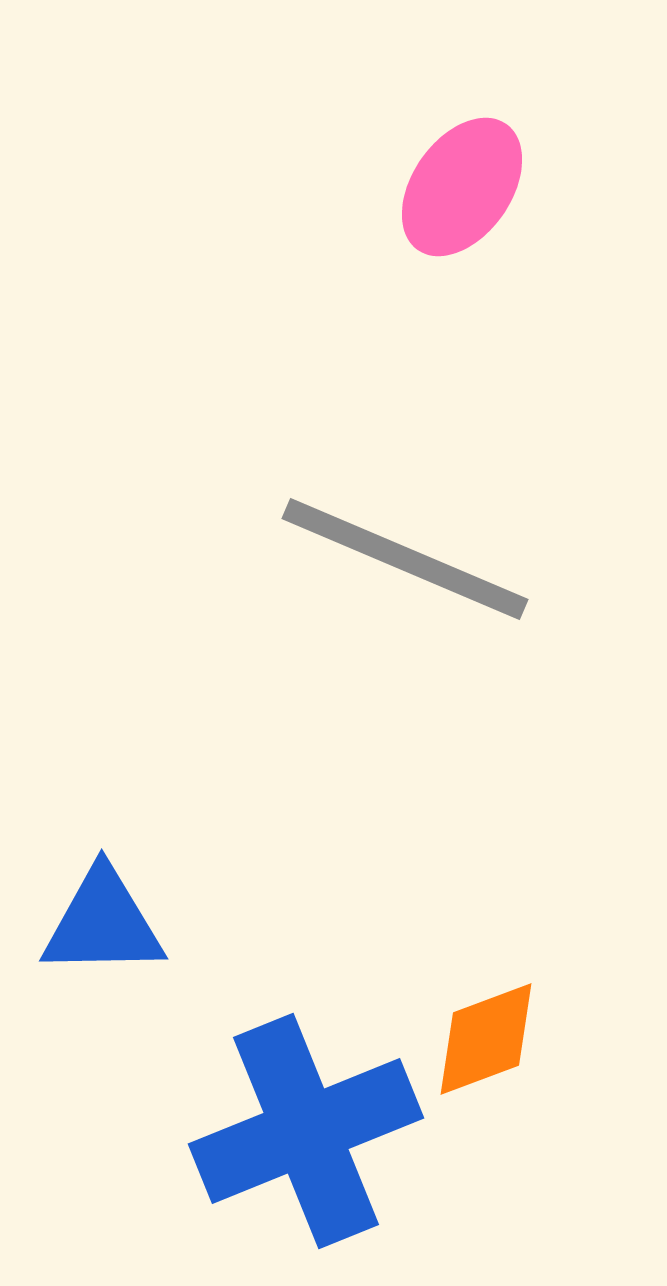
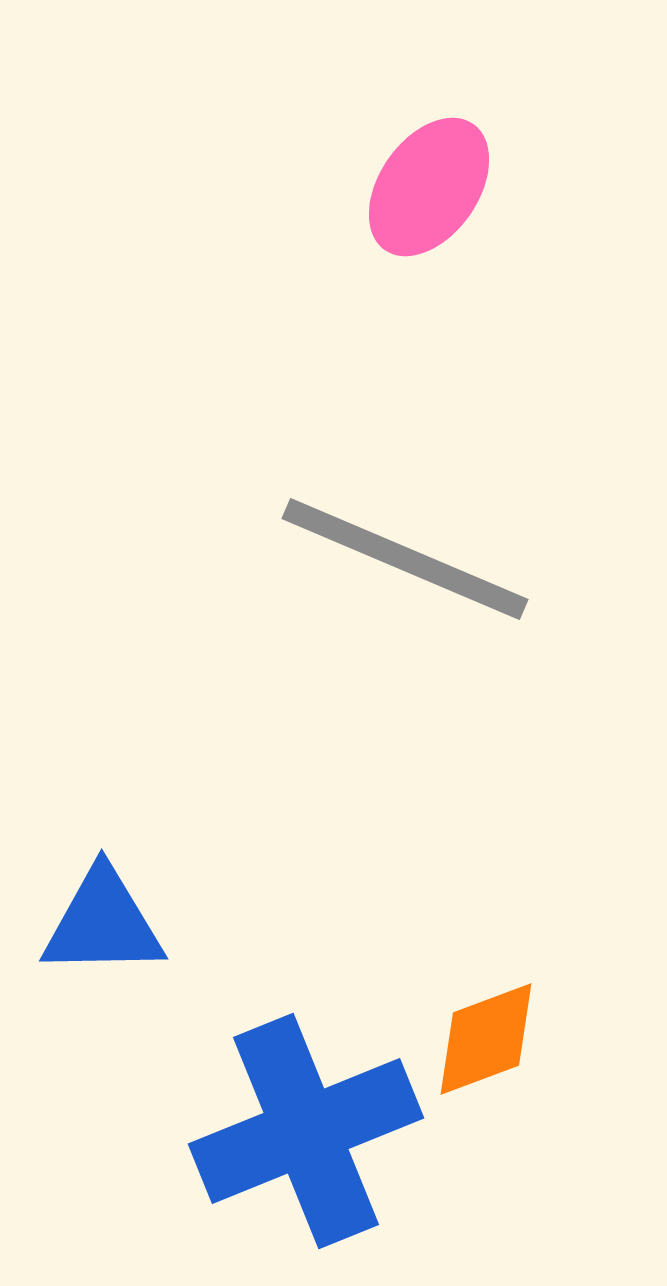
pink ellipse: moved 33 px left
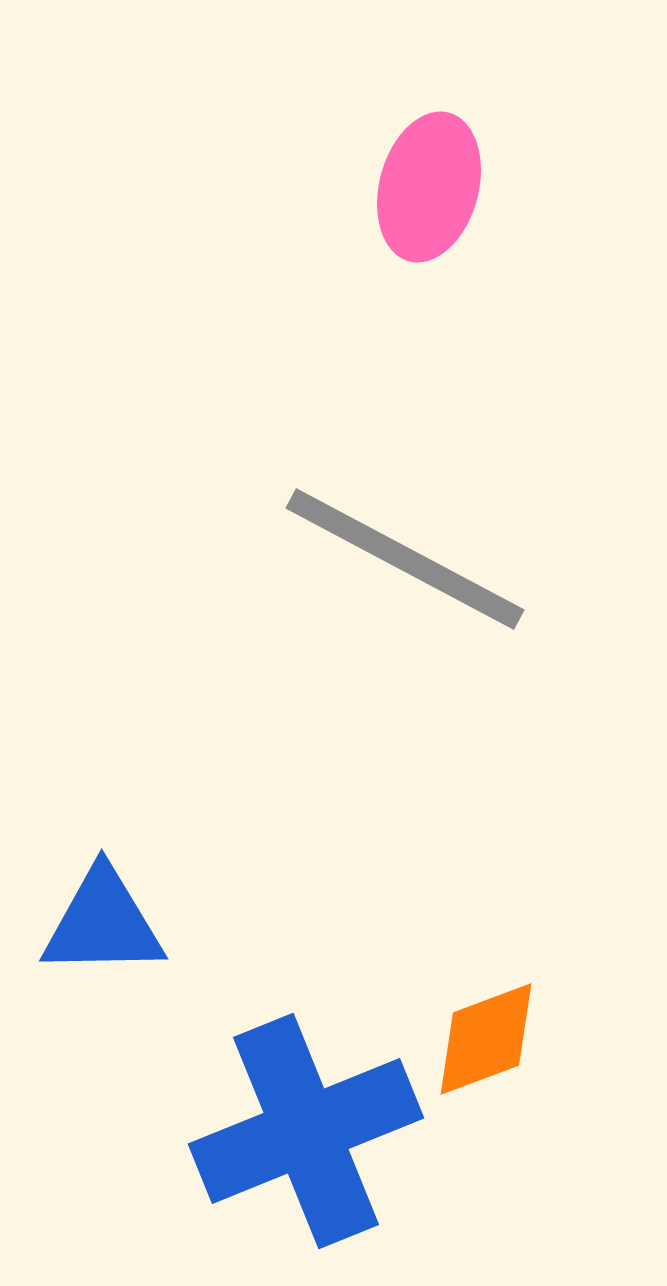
pink ellipse: rotated 20 degrees counterclockwise
gray line: rotated 5 degrees clockwise
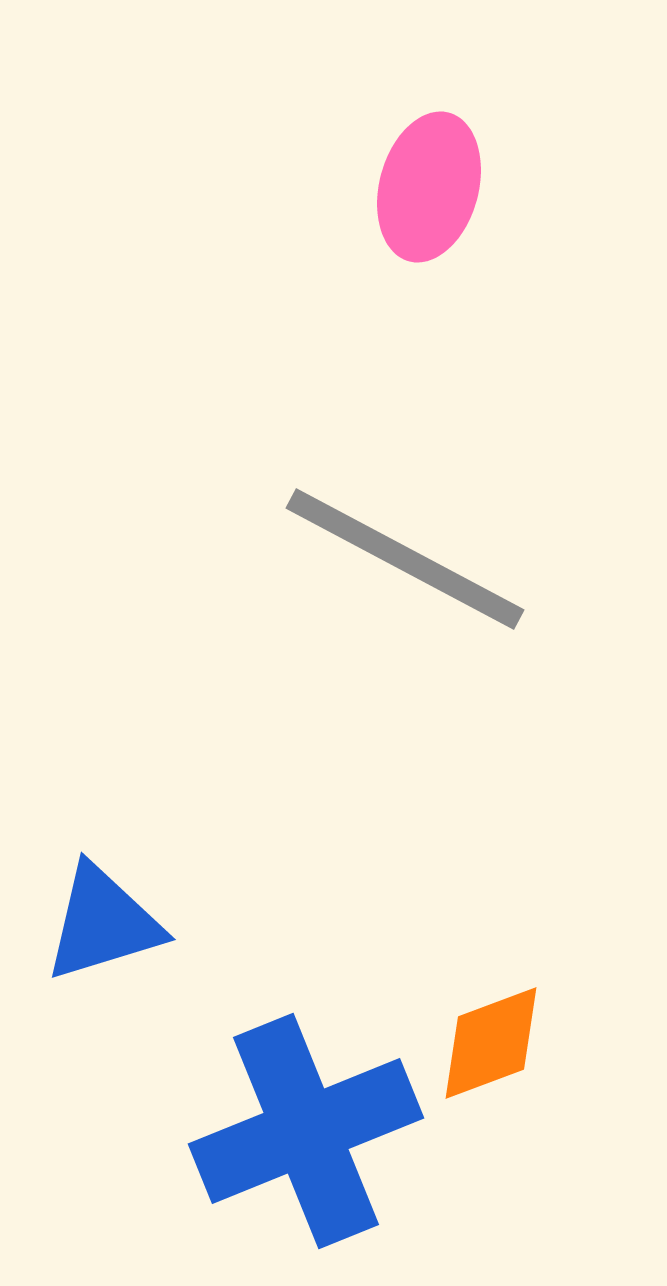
blue triangle: rotated 16 degrees counterclockwise
orange diamond: moved 5 px right, 4 px down
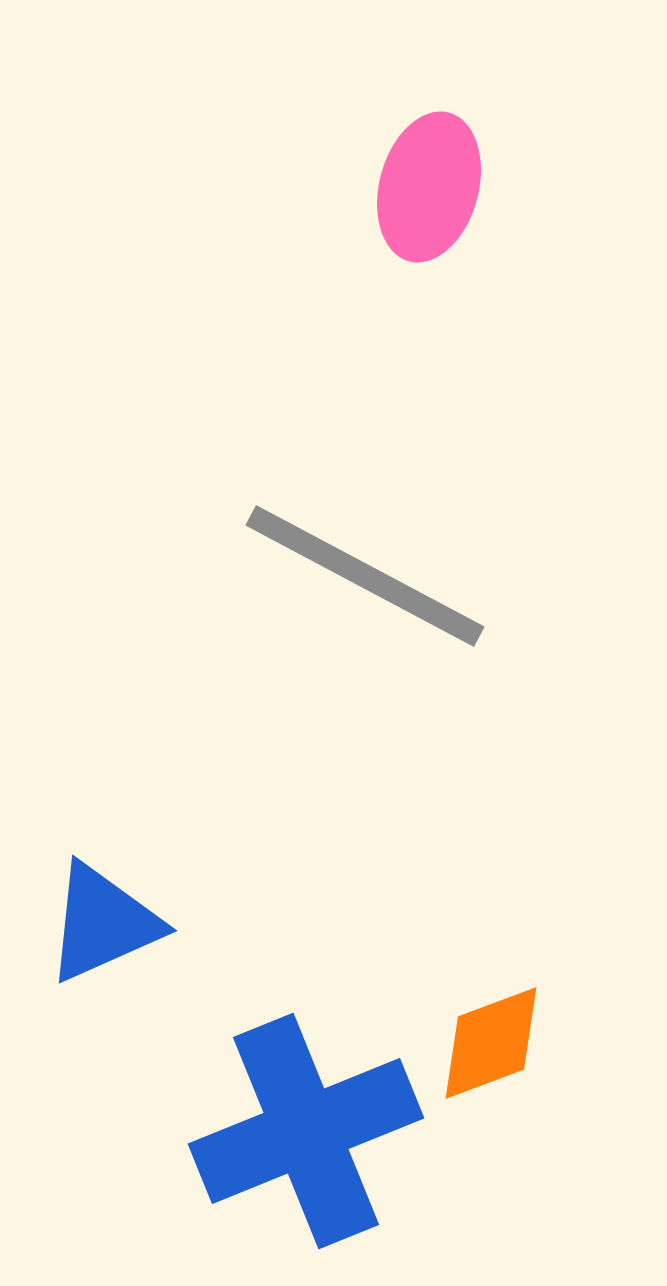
gray line: moved 40 px left, 17 px down
blue triangle: rotated 7 degrees counterclockwise
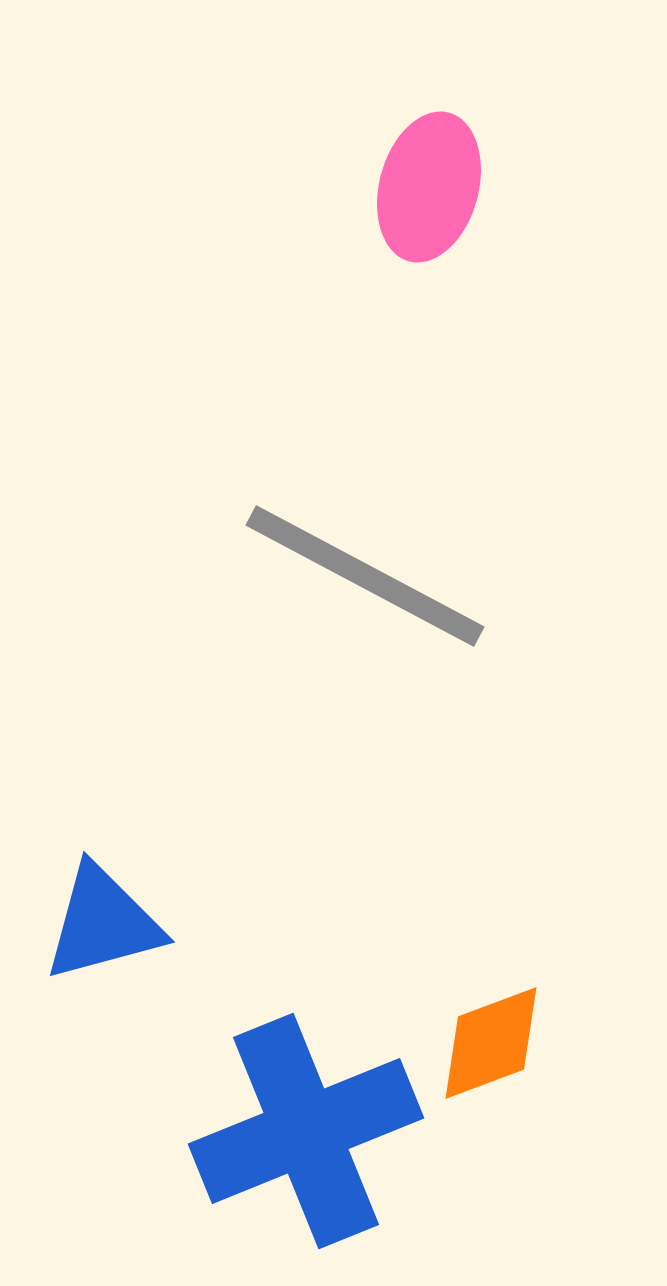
blue triangle: rotated 9 degrees clockwise
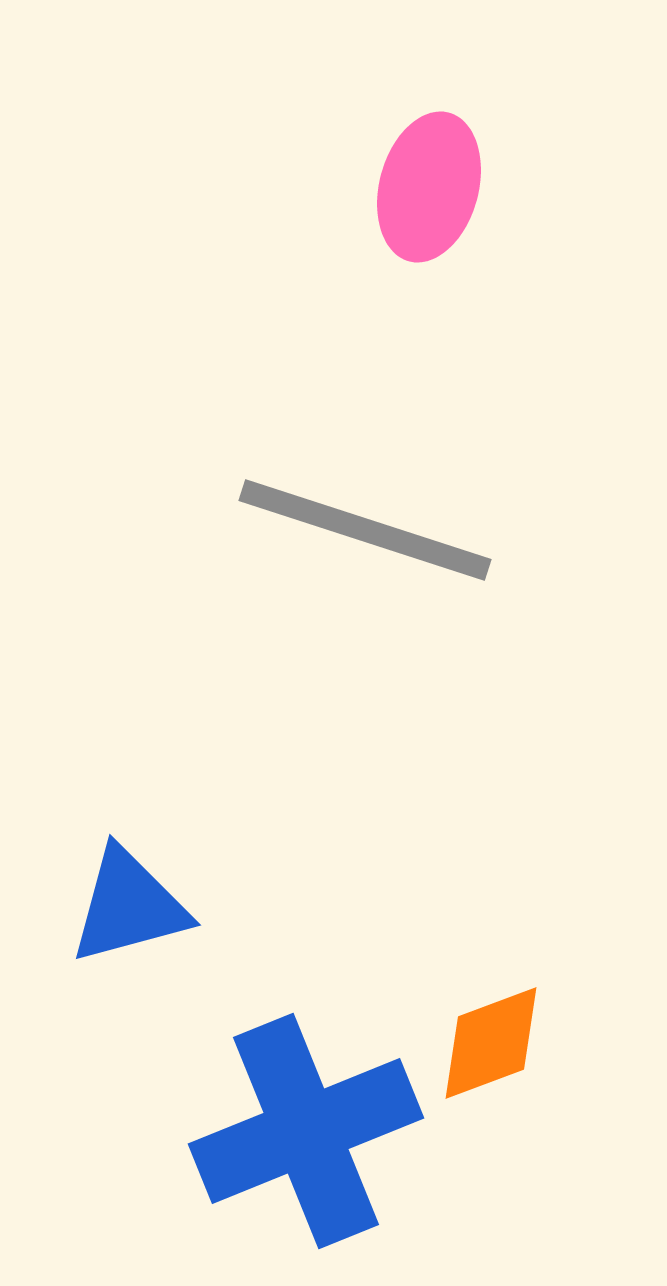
gray line: moved 46 px up; rotated 10 degrees counterclockwise
blue triangle: moved 26 px right, 17 px up
